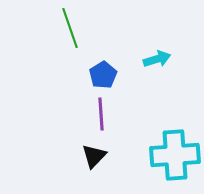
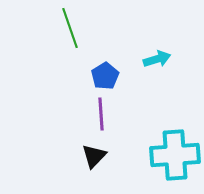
blue pentagon: moved 2 px right, 1 px down
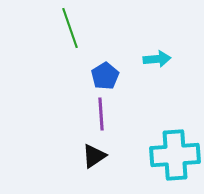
cyan arrow: rotated 12 degrees clockwise
black triangle: rotated 12 degrees clockwise
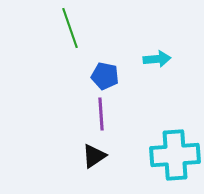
blue pentagon: rotated 28 degrees counterclockwise
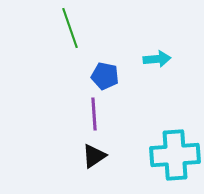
purple line: moved 7 px left
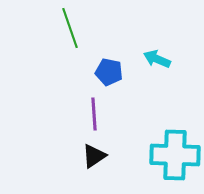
cyan arrow: rotated 152 degrees counterclockwise
blue pentagon: moved 4 px right, 4 px up
cyan cross: rotated 6 degrees clockwise
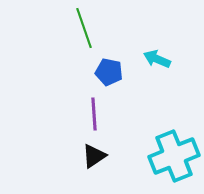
green line: moved 14 px right
cyan cross: moved 1 px left, 1 px down; rotated 24 degrees counterclockwise
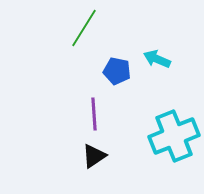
green line: rotated 51 degrees clockwise
blue pentagon: moved 8 px right, 1 px up
cyan cross: moved 20 px up
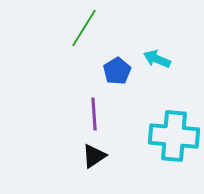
blue pentagon: rotated 28 degrees clockwise
cyan cross: rotated 27 degrees clockwise
